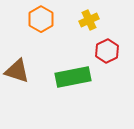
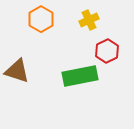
green rectangle: moved 7 px right, 1 px up
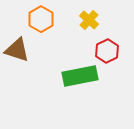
yellow cross: rotated 24 degrees counterclockwise
brown triangle: moved 21 px up
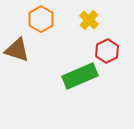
green rectangle: rotated 12 degrees counterclockwise
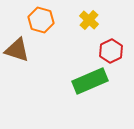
orange hexagon: moved 1 px down; rotated 15 degrees counterclockwise
red hexagon: moved 4 px right
green rectangle: moved 10 px right, 5 px down
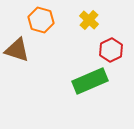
red hexagon: moved 1 px up
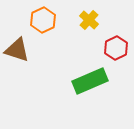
orange hexagon: moved 2 px right; rotated 20 degrees clockwise
red hexagon: moved 5 px right, 2 px up
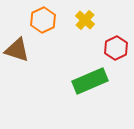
yellow cross: moved 4 px left
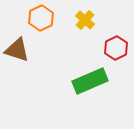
orange hexagon: moved 2 px left, 2 px up
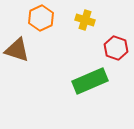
yellow cross: rotated 24 degrees counterclockwise
red hexagon: rotated 15 degrees counterclockwise
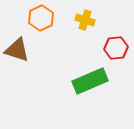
red hexagon: rotated 25 degrees counterclockwise
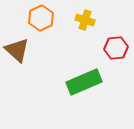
brown triangle: rotated 24 degrees clockwise
green rectangle: moved 6 px left, 1 px down
